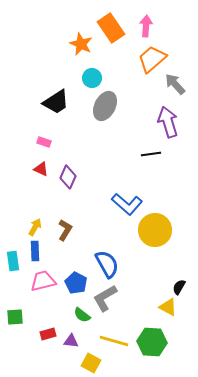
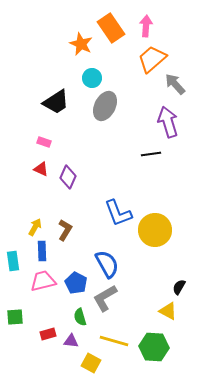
blue L-shape: moved 9 px left, 9 px down; rotated 28 degrees clockwise
blue rectangle: moved 7 px right
yellow triangle: moved 4 px down
green semicircle: moved 2 px left, 2 px down; rotated 36 degrees clockwise
green hexagon: moved 2 px right, 5 px down
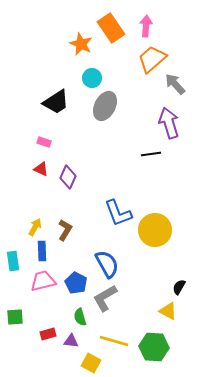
purple arrow: moved 1 px right, 1 px down
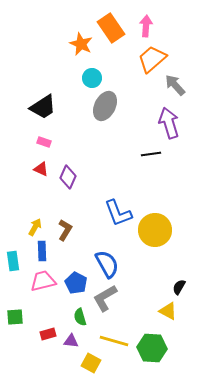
gray arrow: moved 1 px down
black trapezoid: moved 13 px left, 5 px down
green hexagon: moved 2 px left, 1 px down
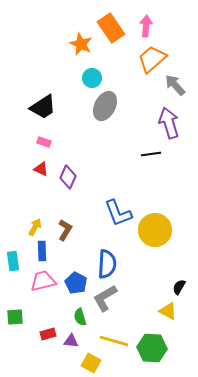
blue semicircle: rotated 32 degrees clockwise
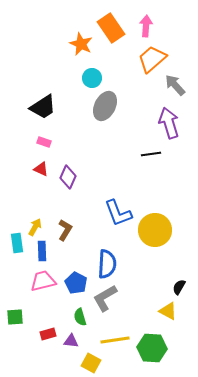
cyan rectangle: moved 4 px right, 18 px up
yellow line: moved 1 px right, 1 px up; rotated 24 degrees counterclockwise
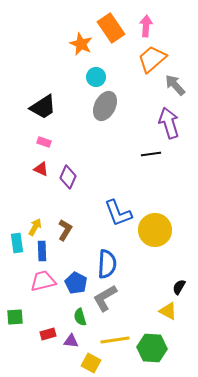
cyan circle: moved 4 px right, 1 px up
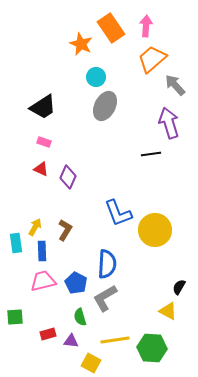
cyan rectangle: moved 1 px left
